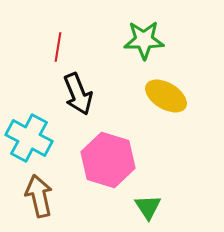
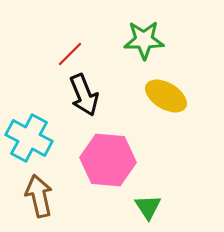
red line: moved 12 px right, 7 px down; rotated 36 degrees clockwise
black arrow: moved 6 px right, 1 px down
pink hexagon: rotated 12 degrees counterclockwise
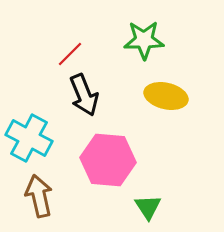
yellow ellipse: rotated 18 degrees counterclockwise
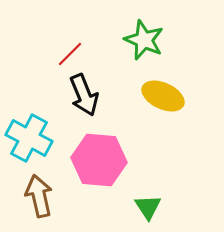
green star: rotated 24 degrees clockwise
yellow ellipse: moved 3 px left; rotated 12 degrees clockwise
pink hexagon: moved 9 px left
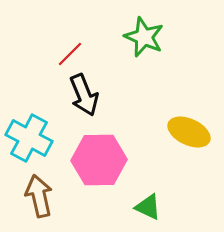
green star: moved 3 px up
yellow ellipse: moved 26 px right, 36 px down
pink hexagon: rotated 6 degrees counterclockwise
green triangle: rotated 32 degrees counterclockwise
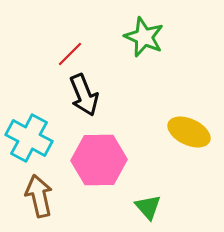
green triangle: rotated 24 degrees clockwise
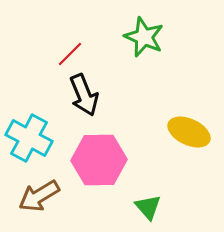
brown arrow: rotated 108 degrees counterclockwise
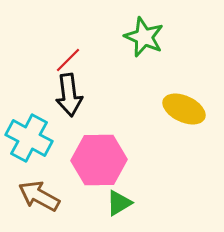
red line: moved 2 px left, 6 px down
black arrow: moved 15 px left; rotated 15 degrees clockwise
yellow ellipse: moved 5 px left, 23 px up
brown arrow: rotated 60 degrees clockwise
green triangle: moved 29 px left, 4 px up; rotated 40 degrees clockwise
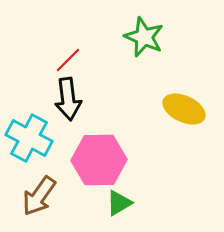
black arrow: moved 1 px left, 4 px down
brown arrow: rotated 84 degrees counterclockwise
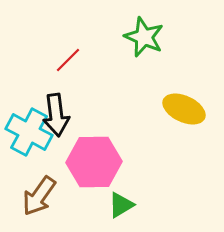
black arrow: moved 12 px left, 16 px down
cyan cross: moved 6 px up
pink hexagon: moved 5 px left, 2 px down
green triangle: moved 2 px right, 2 px down
